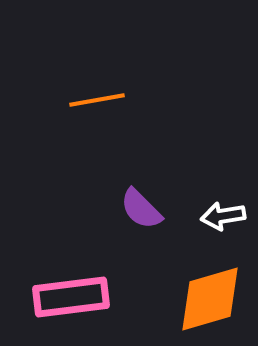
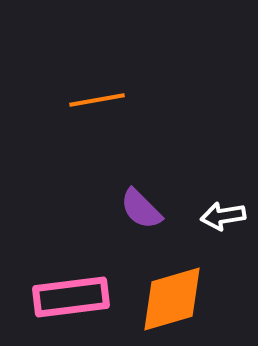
orange diamond: moved 38 px left
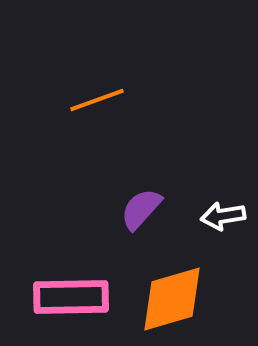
orange line: rotated 10 degrees counterclockwise
purple semicircle: rotated 87 degrees clockwise
pink rectangle: rotated 6 degrees clockwise
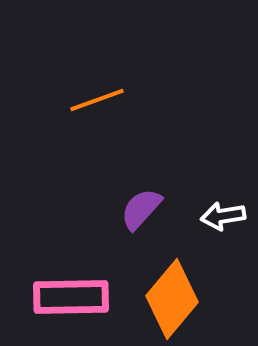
orange diamond: rotated 34 degrees counterclockwise
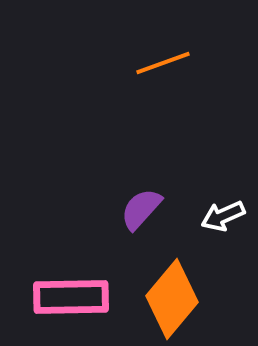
orange line: moved 66 px right, 37 px up
white arrow: rotated 15 degrees counterclockwise
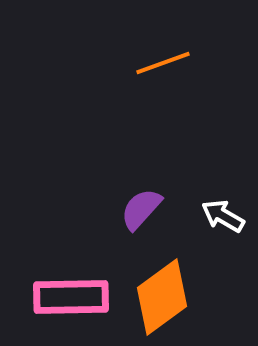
white arrow: rotated 54 degrees clockwise
orange diamond: moved 10 px left, 2 px up; rotated 14 degrees clockwise
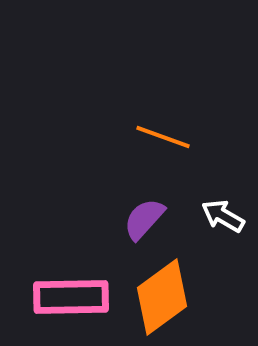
orange line: moved 74 px down; rotated 40 degrees clockwise
purple semicircle: moved 3 px right, 10 px down
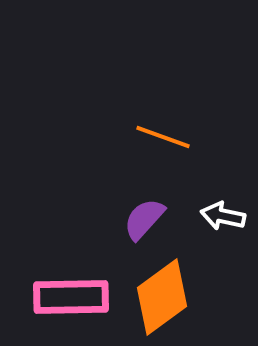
white arrow: rotated 18 degrees counterclockwise
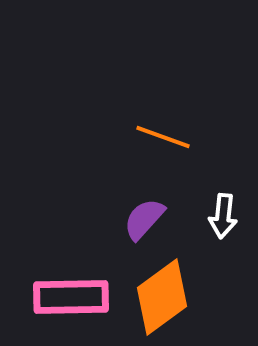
white arrow: rotated 96 degrees counterclockwise
